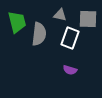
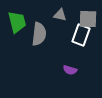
white rectangle: moved 11 px right, 3 px up
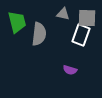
gray triangle: moved 3 px right, 1 px up
gray square: moved 1 px left, 1 px up
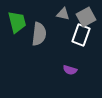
gray square: moved 1 px left, 1 px up; rotated 30 degrees counterclockwise
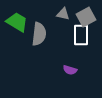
green trapezoid: rotated 45 degrees counterclockwise
white rectangle: rotated 20 degrees counterclockwise
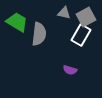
gray triangle: moved 1 px right, 1 px up
white rectangle: rotated 30 degrees clockwise
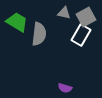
purple semicircle: moved 5 px left, 18 px down
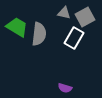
gray square: moved 1 px left
green trapezoid: moved 5 px down
white rectangle: moved 7 px left, 3 px down
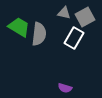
green trapezoid: moved 2 px right
